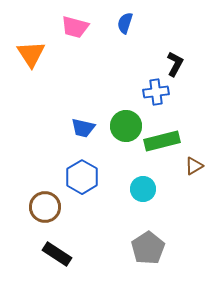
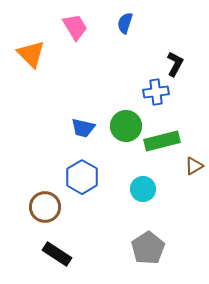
pink trapezoid: rotated 136 degrees counterclockwise
orange triangle: rotated 12 degrees counterclockwise
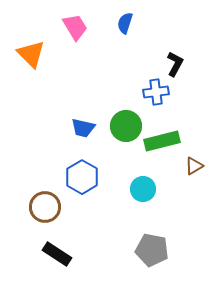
gray pentagon: moved 4 px right, 2 px down; rotated 28 degrees counterclockwise
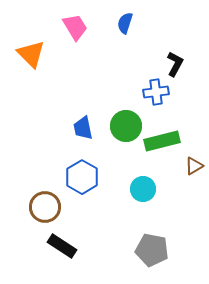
blue trapezoid: rotated 65 degrees clockwise
black rectangle: moved 5 px right, 8 px up
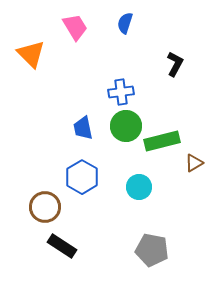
blue cross: moved 35 px left
brown triangle: moved 3 px up
cyan circle: moved 4 px left, 2 px up
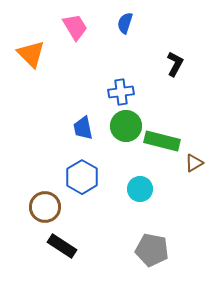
green rectangle: rotated 28 degrees clockwise
cyan circle: moved 1 px right, 2 px down
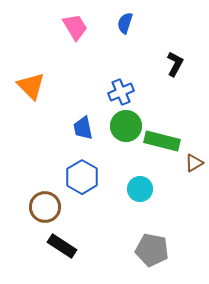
orange triangle: moved 32 px down
blue cross: rotated 15 degrees counterclockwise
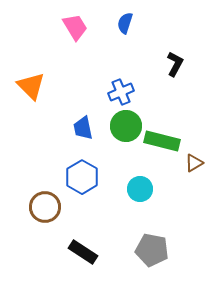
black rectangle: moved 21 px right, 6 px down
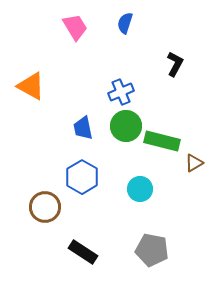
orange triangle: rotated 16 degrees counterclockwise
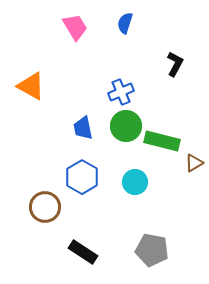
cyan circle: moved 5 px left, 7 px up
